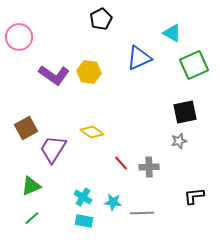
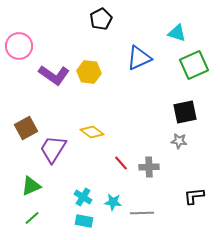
cyan triangle: moved 5 px right; rotated 12 degrees counterclockwise
pink circle: moved 9 px down
gray star: rotated 21 degrees clockwise
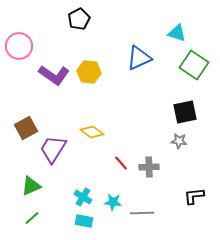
black pentagon: moved 22 px left
green square: rotated 32 degrees counterclockwise
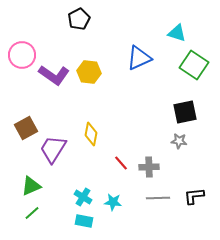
pink circle: moved 3 px right, 9 px down
yellow diamond: moved 1 px left, 2 px down; rotated 65 degrees clockwise
gray line: moved 16 px right, 15 px up
green line: moved 5 px up
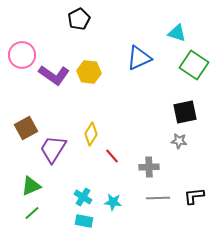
yellow diamond: rotated 20 degrees clockwise
red line: moved 9 px left, 7 px up
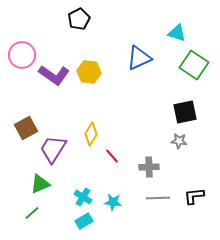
green triangle: moved 9 px right, 2 px up
cyan rectangle: rotated 42 degrees counterclockwise
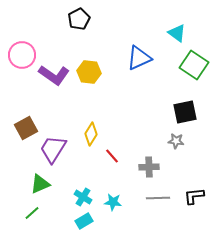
cyan triangle: rotated 18 degrees clockwise
gray star: moved 3 px left
